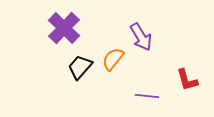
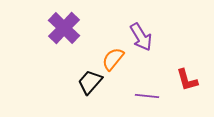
black trapezoid: moved 10 px right, 15 px down
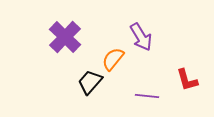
purple cross: moved 1 px right, 9 px down
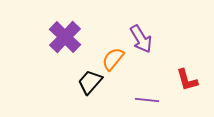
purple arrow: moved 2 px down
purple line: moved 4 px down
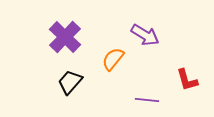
purple arrow: moved 4 px right, 4 px up; rotated 28 degrees counterclockwise
black trapezoid: moved 20 px left
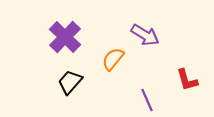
purple line: rotated 60 degrees clockwise
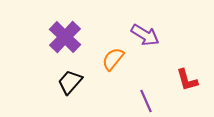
purple line: moved 1 px left, 1 px down
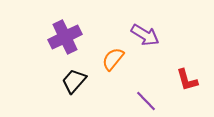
purple cross: rotated 20 degrees clockwise
black trapezoid: moved 4 px right, 1 px up
purple line: rotated 20 degrees counterclockwise
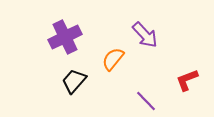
purple arrow: rotated 16 degrees clockwise
red L-shape: rotated 85 degrees clockwise
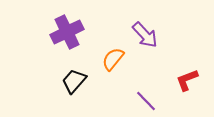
purple cross: moved 2 px right, 5 px up
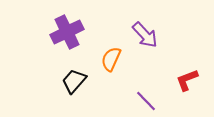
orange semicircle: moved 2 px left; rotated 15 degrees counterclockwise
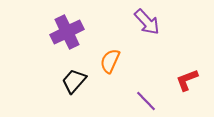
purple arrow: moved 2 px right, 13 px up
orange semicircle: moved 1 px left, 2 px down
